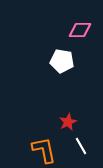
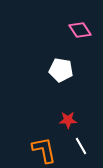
pink diamond: rotated 55 degrees clockwise
white pentagon: moved 1 px left, 9 px down
red star: moved 2 px up; rotated 24 degrees clockwise
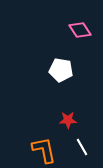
white line: moved 1 px right, 1 px down
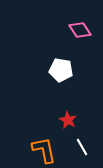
red star: rotated 30 degrees clockwise
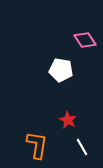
pink diamond: moved 5 px right, 10 px down
orange L-shape: moved 7 px left, 5 px up; rotated 20 degrees clockwise
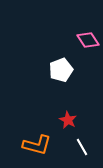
pink diamond: moved 3 px right
white pentagon: rotated 30 degrees counterclockwise
orange L-shape: rotated 96 degrees clockwise
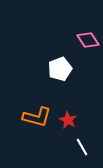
white pentagon: moved 1 px left, 1 px up
orange L-shape: moved 28 px up
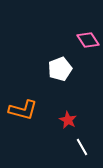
orange L-shape: moved 14 px left, 7 px up
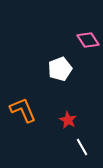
orange L-shape: rotated 128 degrees counterclockwise
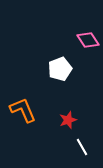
red star: rotated 24 degrees clockwise
